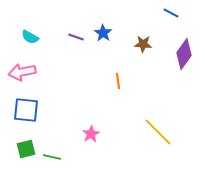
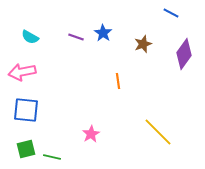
brown star: rotated 24 degrees counterclockwise
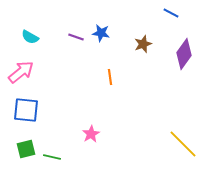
blue star: moved 2 px left; rotated 24 degrees counterclockwise
pink arrow: moved 1 px left; rotated 152 degrees clockwise
orange line: moved 8 px left, 4 px up
yellow line: moved 25 px right, 12 px down
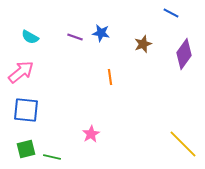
purple line: moved 1 px left
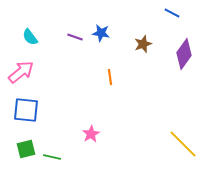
blue line: moved 1 px right
cyan semicircle: rotated 24 degrees clockwise
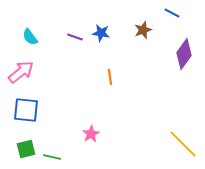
brown star: moved 14 px up
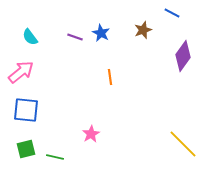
blue star: rotated 18 degrees clockwise
purple diamond: moved 1 px left, 2 px down
green line: moved 3 px right
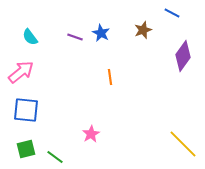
green line: rotated 24 degrees clockwise
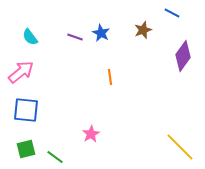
yellow line: moved 3 px left, 3 px down
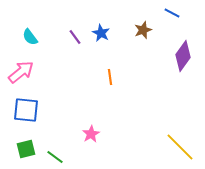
purple line: rotated 35 degrees clockwise
